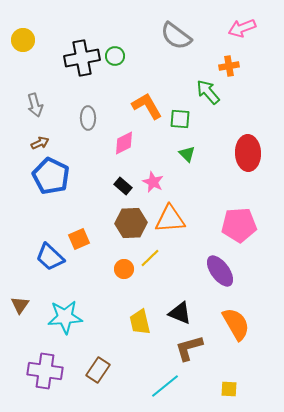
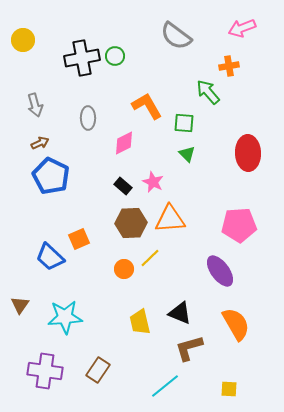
green square: moved 4 px right, 4 px down
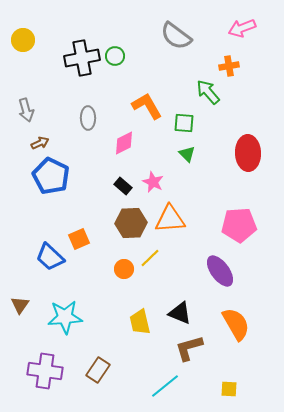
gray arrow: moved 9 px left, 5 px down
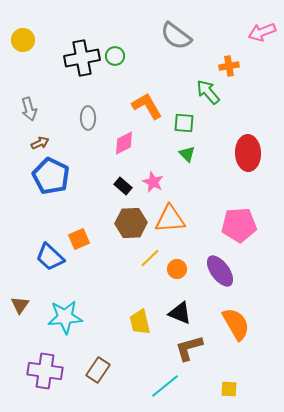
pink arrow: moved 20 px right, 4 px down
gray arrow: moved 3 px right, 1 px up
orange circle: moved 53 px right
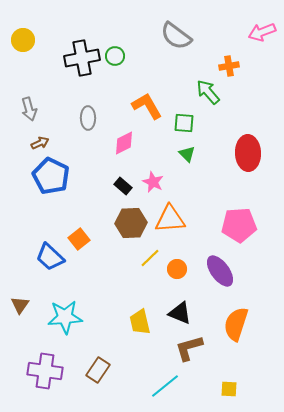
orange square: rotated 15 degrees counterclockwise
orange semicircle: rotated 132 degrees counterclockwise
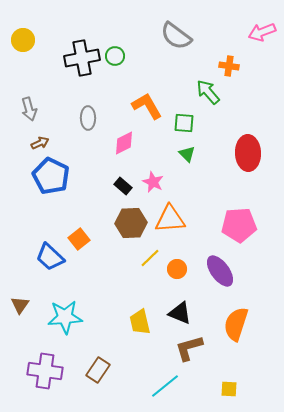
orange cross: rotated 18 degrees clockwise
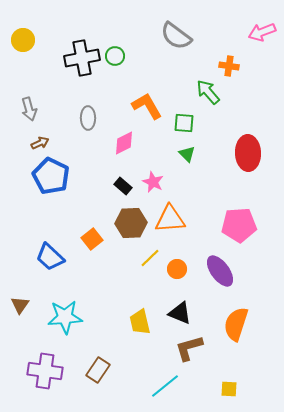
orange square: moved 13 px right
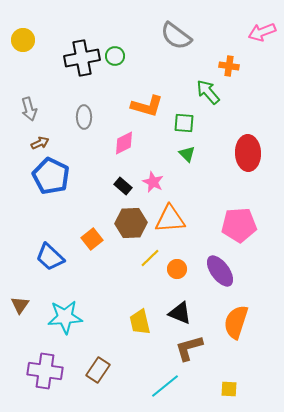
orange L-shape: rotated 136 degrees clockwise
gray ellipse: moved 4 px left, 1 px up
orange semicircle: moved 2 px up
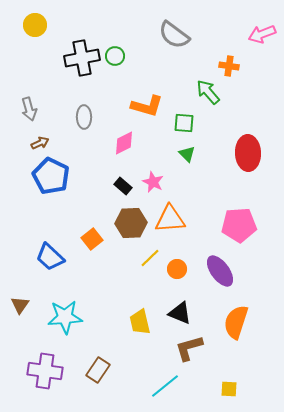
pink arrow: moved 2 px down
gray semicircle: moved 2 px left, 1 px up
yellow circle: moved 12 px right, 15 px up
